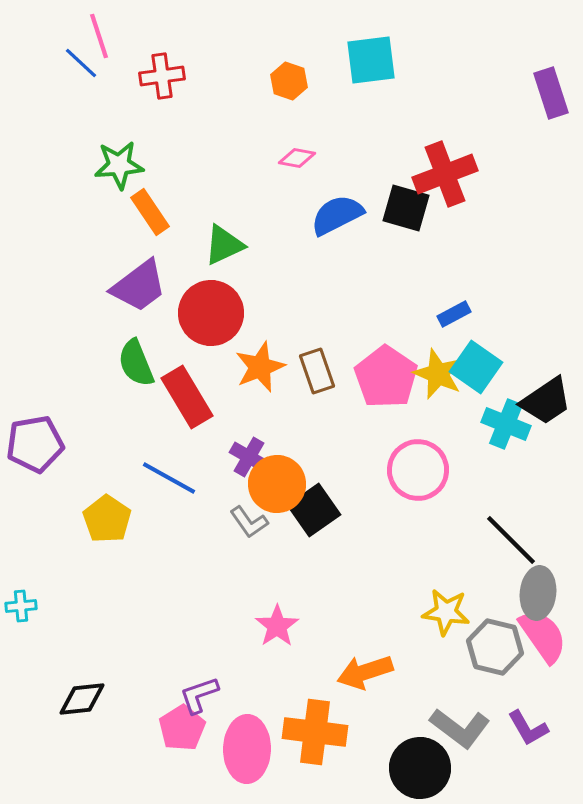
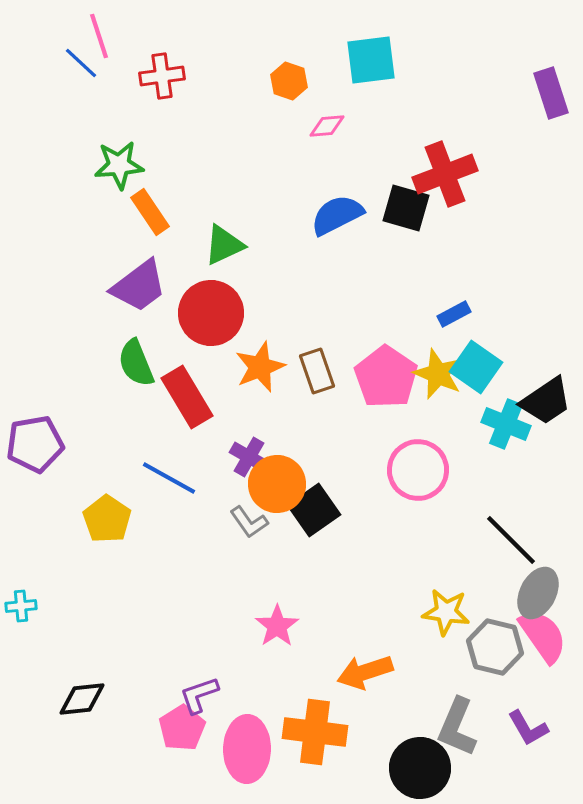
pink diamond at (297, 158): moved 30 px right, 32 px up; rotated 15 degrees counterclockwise
gray ellipse at (538, 593): rotated 21 degrees clockwise
gray L-shape at (460, 728): moved 3 px left, 1 px up; rotated 76 degrees clockwise
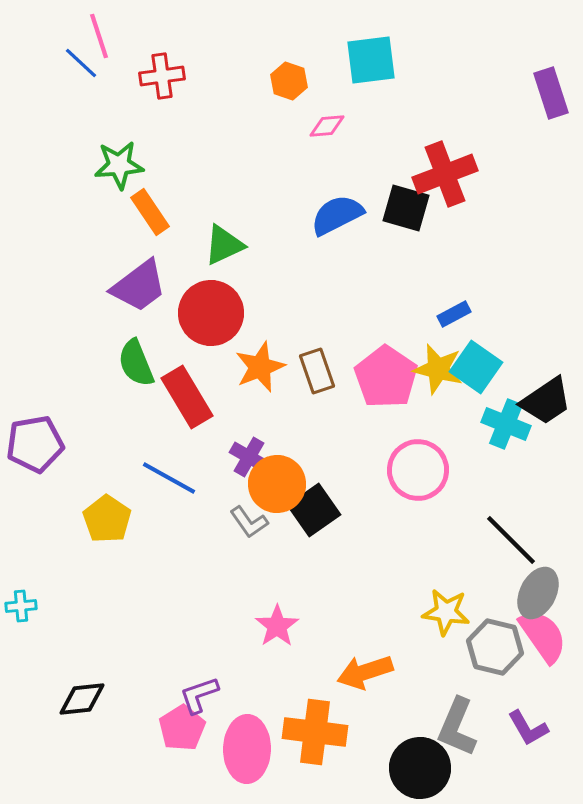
yellow star at (438, 374): moved 5 px up; rotated 9 degrees counterclockwise
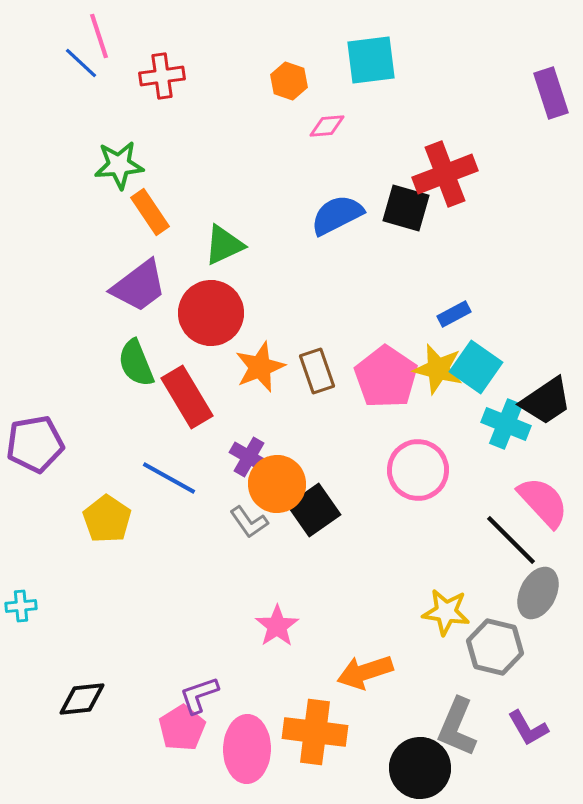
pink semicircle at (543, 636): moved 134 px up; rotated 8 degrees counterclockwise
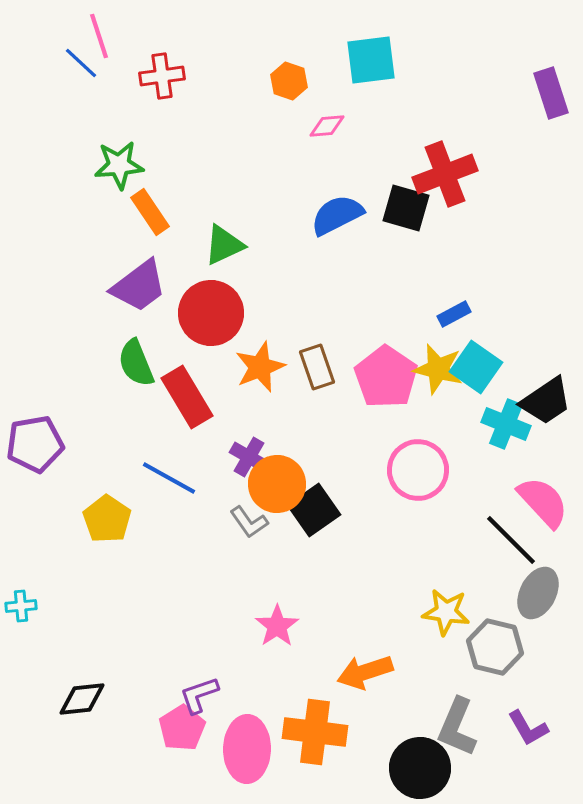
brown rectangle at (317, 371): moved 4 px up
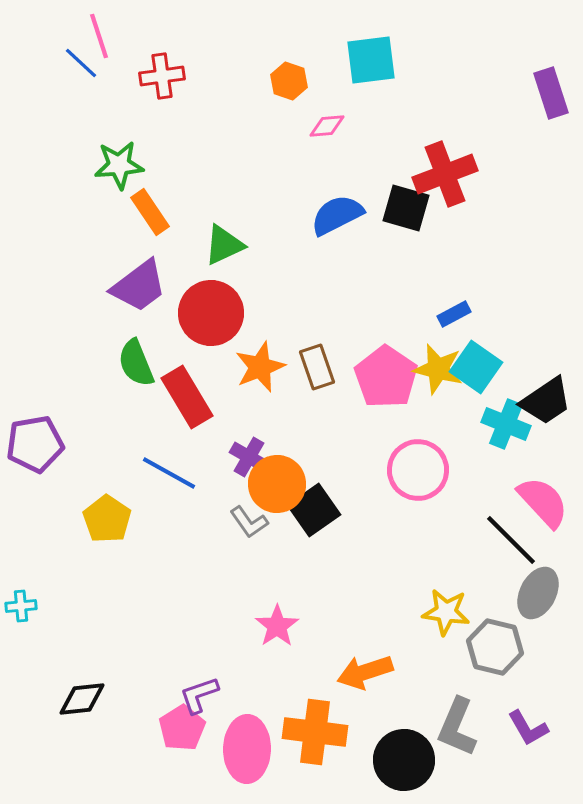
blue line at (169, 478): moved 5 px up
black circle at (420, 768): moved 16 px left, 8 px up
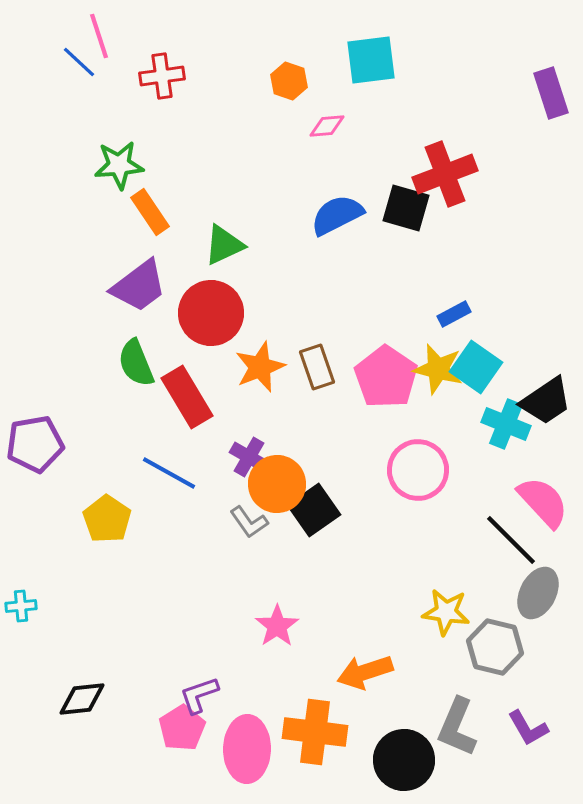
blue line at (81, 63): moved 2 px left, 1 px up
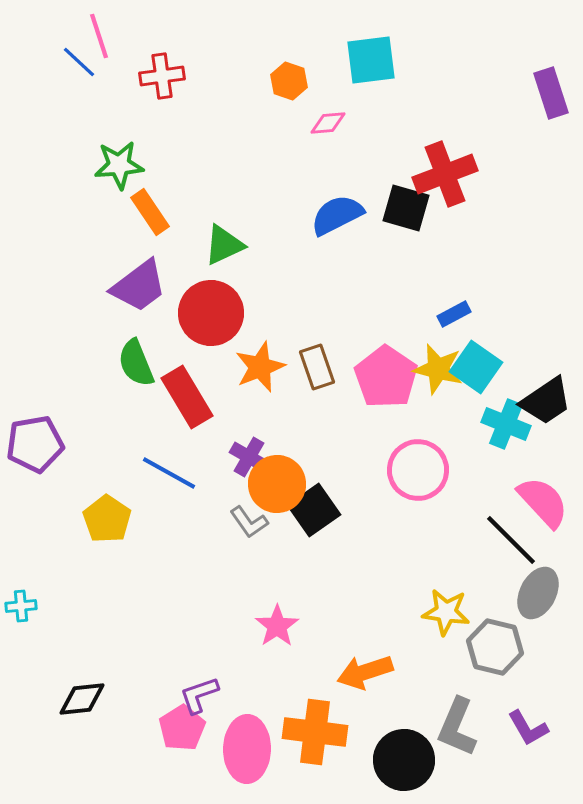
pink diamond at (327, 126): moved 1 px right, 3 px up
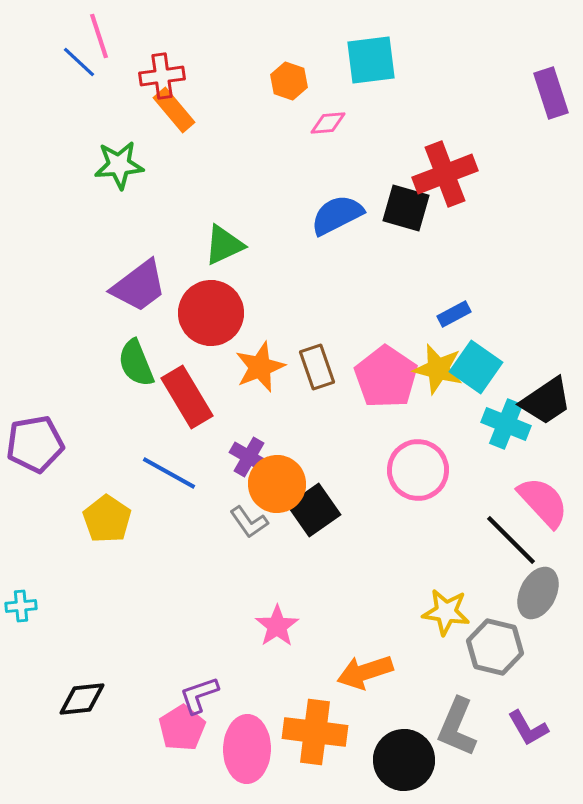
orange rectangle at (150, 212): moved 24 px right, 102 px up; rotated 6 degrees counterclockwise
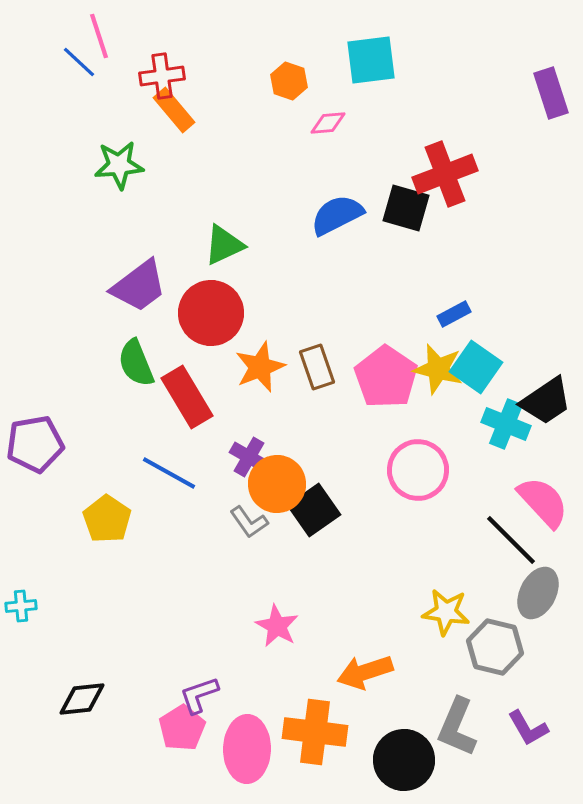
pink star at (277, 626): rotated 9 degrees counterclockwise
